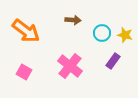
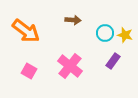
cyan circle: moved 3 px right
pink square: moved 5 px right, 1 px up
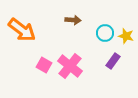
orange arrow: moved 4 px left, 1 px up
yellow star: moved 1 px right, 1 px down
pink square: moved 15 px right, 6 px up
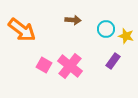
cyan circle: moved 1 px right, 4 px up
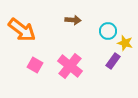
cyan circle: moved 2 px right, 2 px down
yellow star: moved 1 px left, 7 px down
pink square: moved 9 px left
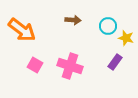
cyan circle: moved 5 px up
yellow star: moved 1 px right, 5 px up
purple rectangle: moved 2 px right, 1 px down
pink cross: rotated 20 degrees counterclockwise
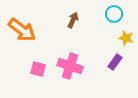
brown arrow: rotated 70 degrees counterclockwise
cyan circle: moved 6 px right, 12 px up
pink square: moved 3 px right, 4 px down; rotated 14 degrees counterclockwise
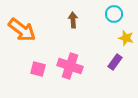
brown arrow: rotated 28 degrees counterclockwise
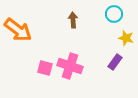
orange arrow: moved 4 px left
pink square: moved 7 px right, 1 px up
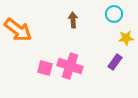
yellow star: rotated 21 degrees counterclockwise
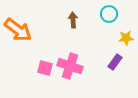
cyan circle: moved 5 px left
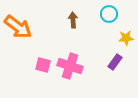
orange arrow: moved 3 px up
pink square: moved 2 px left, 3 px up
